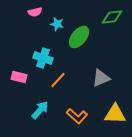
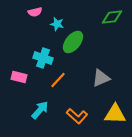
green ellipse: moved 6 px left, 5 px down
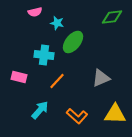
cyan star: moved 1 px up
cyan cross: moved 1 px right, 3 px up; rotated 12 degrees counterclockwise
orange line: moved 1 px left, 1 px down
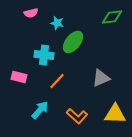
pink semicircle: moved 4 px left, 1 px down
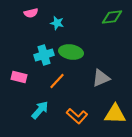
green ellipse: moved 2 px left, 10 px down; rotated 60 degrees clockwise
cyan cross: rotated 24 degrees counterclockwise
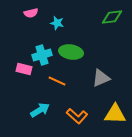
cyan cross: moved 2 px left
pink rectangle: moved 5 px right, 8 px up
orange line: rotated 72 degrees clockwise
cyan arrow: rotated 18 degrees clockwise
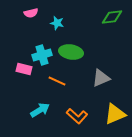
yellow triangle: rotated 25 degrees counterclockwise
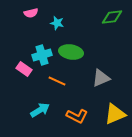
pink rectangle: rotated 21 degrees clockwise
orange L-shape: rotated 15 degrees counterclockwise
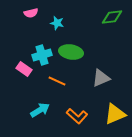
orange L-shape: rotated 15 degrees clockwise
